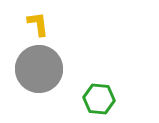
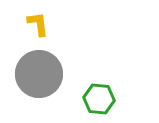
gray circle: moved 5 px down
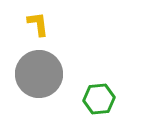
green hexagon: rotated 12 degrees counterclockwise
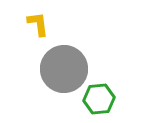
gray circle: moved 25 px right, 5 px up
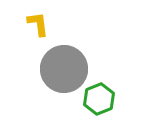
green hexagon: rotated 16 degrees counterclockwise
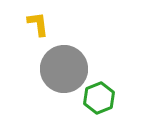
green hexagon: moved 1 px up
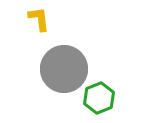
yellow L-shape: moved 1 px right, 5 px up
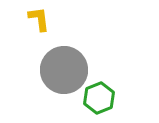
gray circle: moved 1 px down
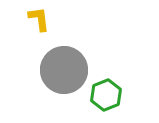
green hexagon: moved 7 px right, 3 px up
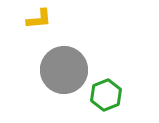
yellow L-shape: rotated 92 degrees clockwise
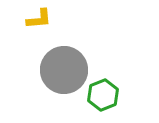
green hexagon: moved 3 px left
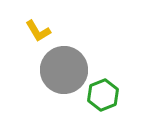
yellow L-shape: moved 1 px left, 12 px down; rotated 64 degrees clockwise
